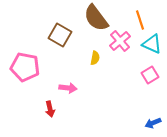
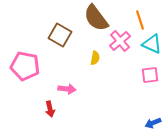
pink pentagon: moved 1 px up
pink square: rotated 24 degrees clockwise
pink arrow: moved 1 px left, 1 px down
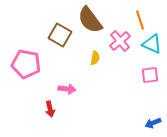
brown semicircle: moved 6 px left, 2 px down
pink pentagon: moved 1 px right, 2 px up
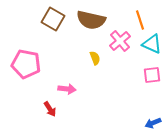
brown semicircle: moved 1 px right; rotated 40 degrees counterclockwise
brown square: moved 7 px left, 16 px up
yellow semicircle: rotated 32 degrees counterclockwise
pink square: moved 2 px right
red arrow: rotated 21 degrees counterclockwise
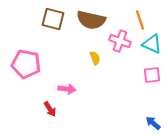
brown square: rotated 15 degrees counterclockwise
pink cross: rotated 30 degrees counterclockwise
blue arrow: rotated 63 degrees clockwise
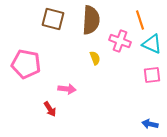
brown semicircle: rotated 100 degrees counterclockwise
blue arrow: moved 3 px left, 1 px down; rotated 28 degrees counterclockwise
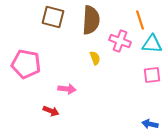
brown square: moved 2 px up
cyan triangle: rotated 20 degrees counterclockwise
red arrow: moved 1 px right, 2 px down; rotated 35 degrees counterclockwise
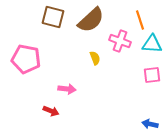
brown semicircle: rotated 44 degrees clockwise
pink pentagon: moved 5 px up
